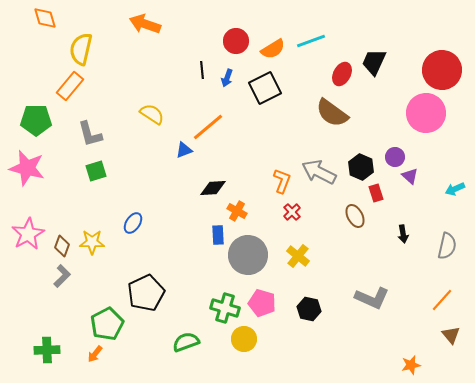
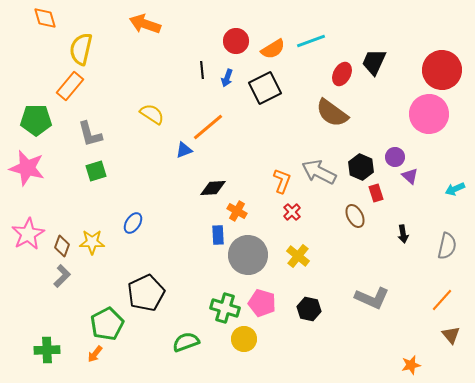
pink circle at (426, 113): moved 3 px right, 1 px down
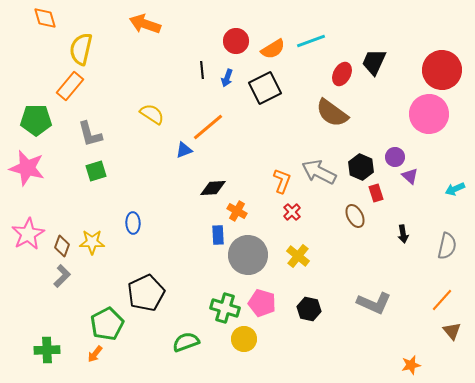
blue ellipse at (133, 223): rotated 35 degrees counterclockwise
gray L-shape at (372, 298): moved 2 px right, 5 px down
brown triangle at (451, 335): moved 1 px right, 4 px up
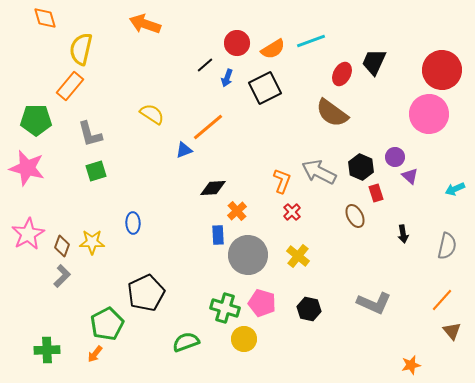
red circle at (236, 41): moved 1 px right, 2 px down
black line at (202, 70): moved 3 px right, 5 px up; rotated 54 degrees clockwise
orange cross at (237, 211): rotated 18 degrees clockwise
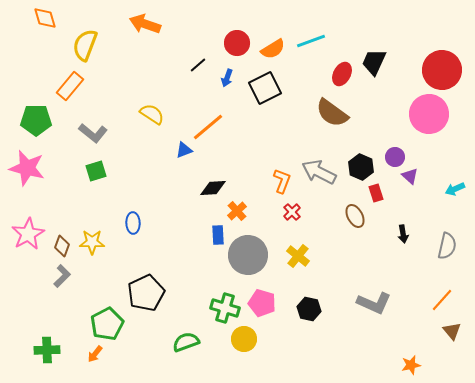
yellow semicircle at (81, 49): moved 4 px right, 4 px up; rotated 8 degrees clockwise
black line at (205, 65): moved 7 px left
gray L-shape at (90, 134): moved 3 px right, 1 px up; rotated 36 degrees counterclockwise
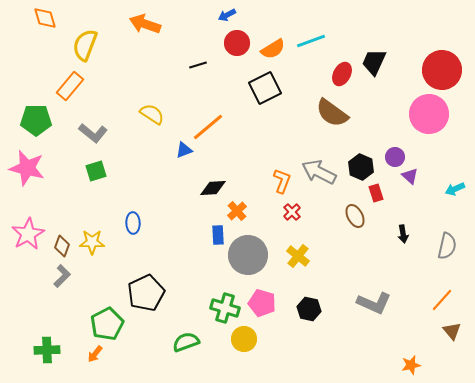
black line at (198, 65): rotated 24 degrees clockwise
blue arrow at (227, 78): moved 63 px up; rotated 42 degrees clockwise
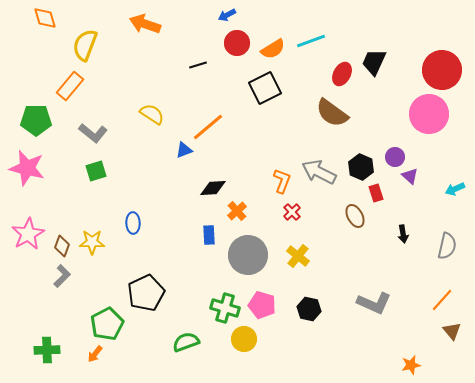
blue rectangle at (218, 235): moved 9 px left
pink pentagon at (262, 303): moved 2 px down
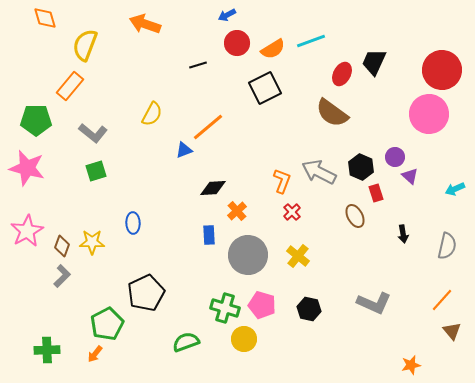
yellow semicircle at (152, 114): rotated 85 degrees clockwise
pink star at (28, 234): moved 1 px left, 3 px up
